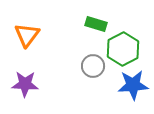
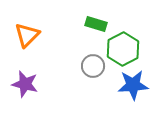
orange triangle: rotated 8 degrees clockwise
purple star: rotated 12 degrees clockwise
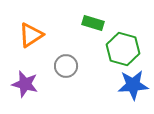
green rectangle: moved 3 px left, 1 px up
orange triangle: moved 4 px right; rotated 12 degrees clockwise
green hexagon: rotated 16 degrees counterclockwise
gray circle: moved 27 px left
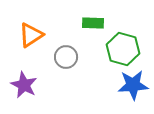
green rectangle: rotated 15 degrees counterclockwise
gray circle: moved 9 px up
purple star: moved 1 px left, 1 px down; rotated 12 degrees clockwise
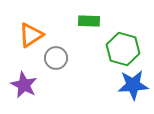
green rectangle: moved 4 px left, 2 px up
gray circle: moved 10 px left, 1 px down
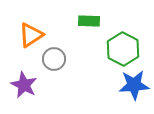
green hexagon: rotated 12 degrees clockwise
gray circle: moved 2 px left, 1 px down
blue star: moved 1 px right
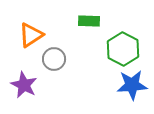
blue star: moved 2 px left
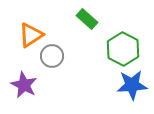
green rectangle: moved 2 px left, 2 px up; rotated 40 degrees clockwise
gray circle: moved 2 px left, 3 px up
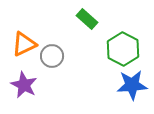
orange triangle: moved 7 px left, 9 px down; rotated 8 degrees clockwise
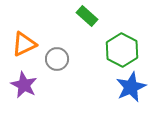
green rectangle: moved 3 px up
green hexagon: moved 1 px left, 1 px down
gray circle: moved 5 px right, 3 px down
blue star: moved 1 px left, 2 px down; rotated 20 degrees counterclockwise
